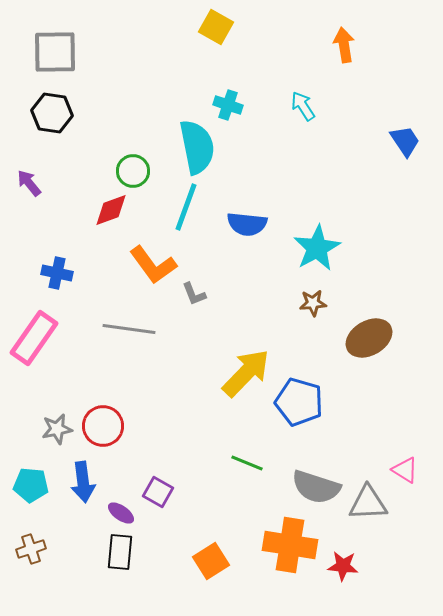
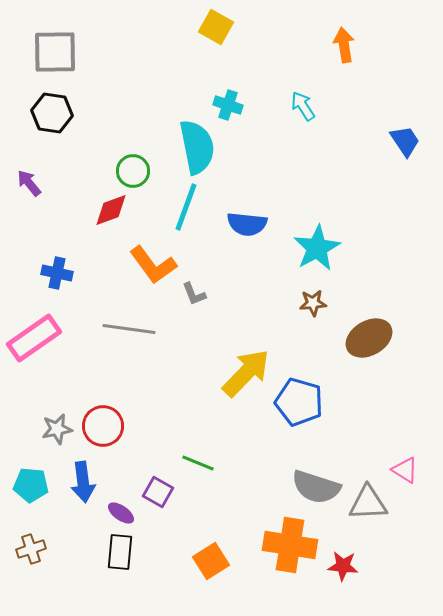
pink rectangle: rotated 20 degrees clockwise
green line: moved 49 px left
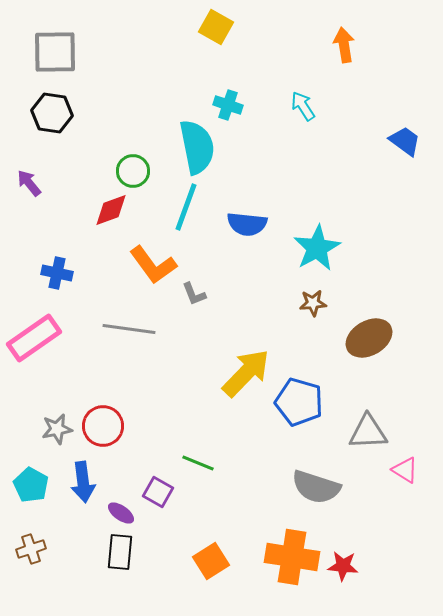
blue trapezoid: rotated 20 degrees counterclockwise
cyan pentagon: rotated 24 degrees clockwise
gray triangle: moved 71 px up
orange cross: moved 2 px right, 12 px down
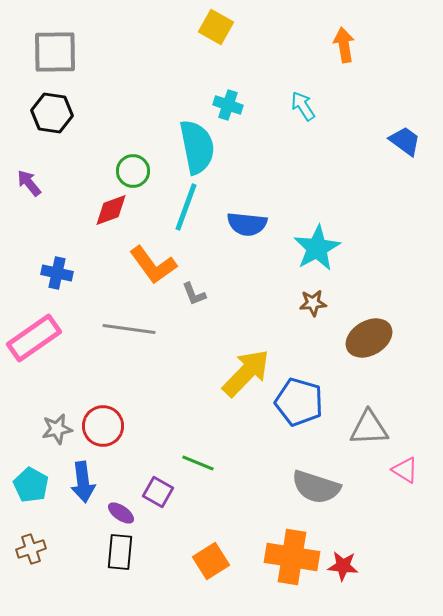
gray triangle: moved 1 px right, 4 px up
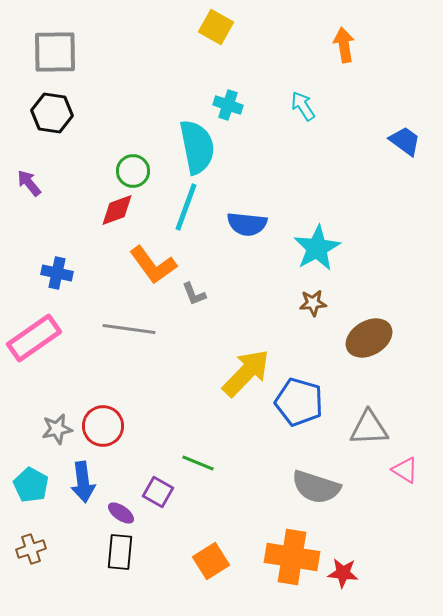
red diamond: moved 6 px right
red star: moved 7 px down
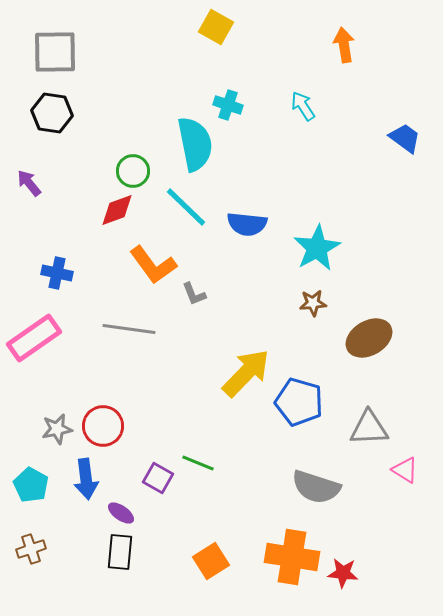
blue trapezoid: moved 3 px up
cyan semicircle: moved 2 px left, 3 px up
cyan line: rotated 66 degrees counterclockwise
blue arrow: moved 3 px right, 3 px up
purple square: moved 14 px up
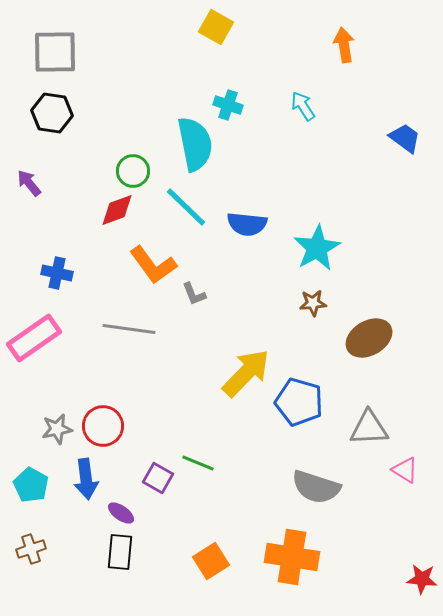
red star: moved 79 px right, 6 px down
